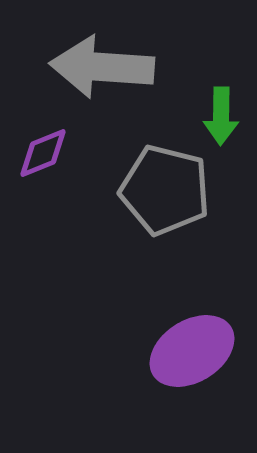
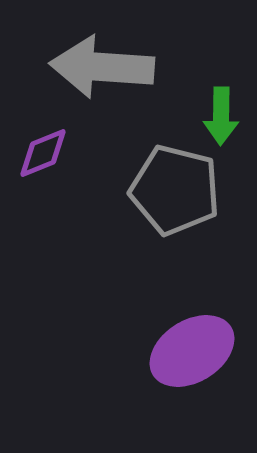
gray pentagon: moved 10 px right
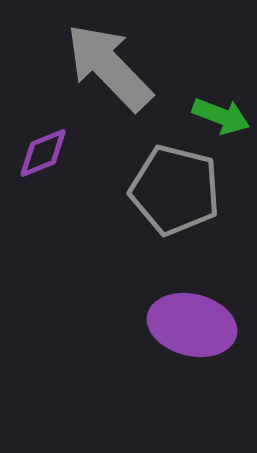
gray arrow: moved 7 px right; rotated 42 degrees clockwise
green arrow: rotated 70 degrees counterclockwise
purple ellipse: moved 26 px up; rotated 46 degrees clockwise
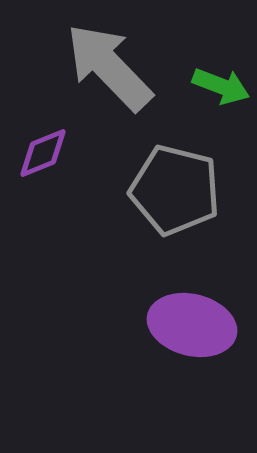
green arrow: moved 30 px up
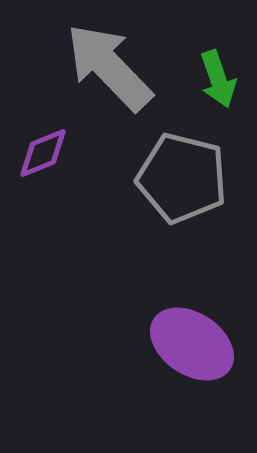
green arrow: moved 3 px left, 7 px up; rotated 50 degrees clockwise
gray pentagon: moved 7 px right, 12 px up
purple ellipse: moved 19 px down; rotated 20 degrees clockwise
